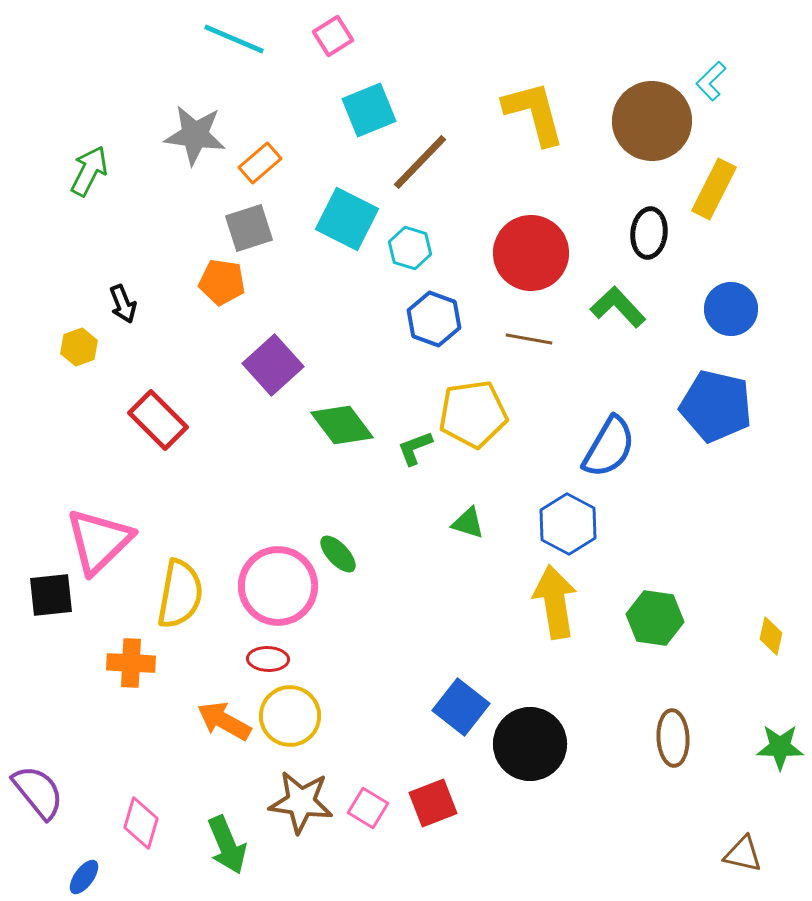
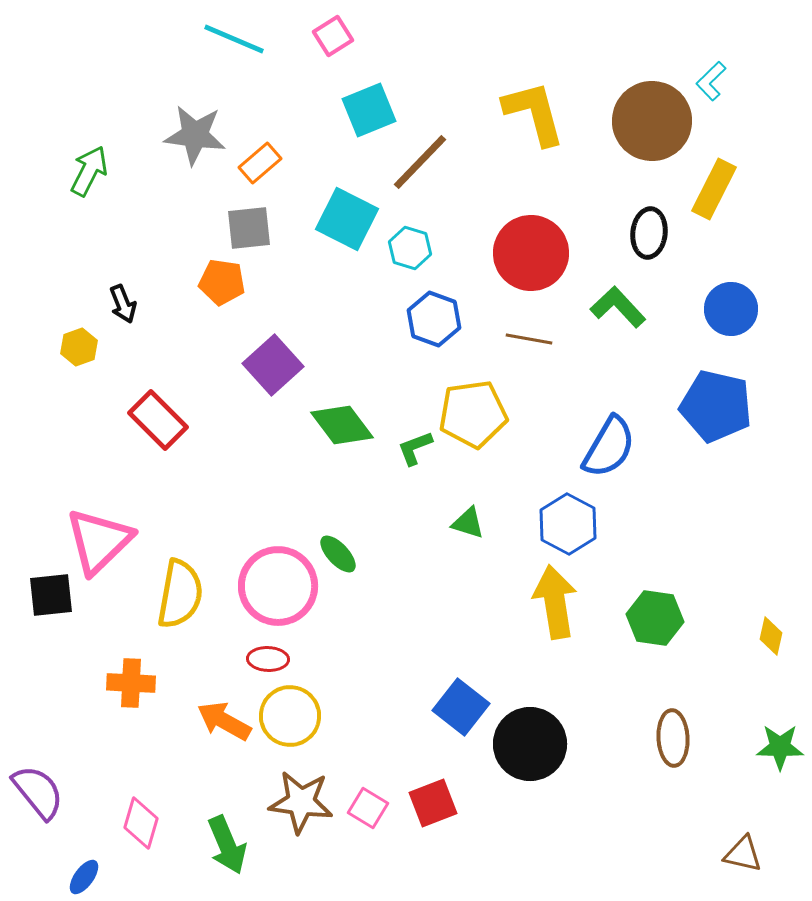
gray square at (249, 228): rotated 12 degrees clockwise
orange cross at (131, 663): moved 20 px down
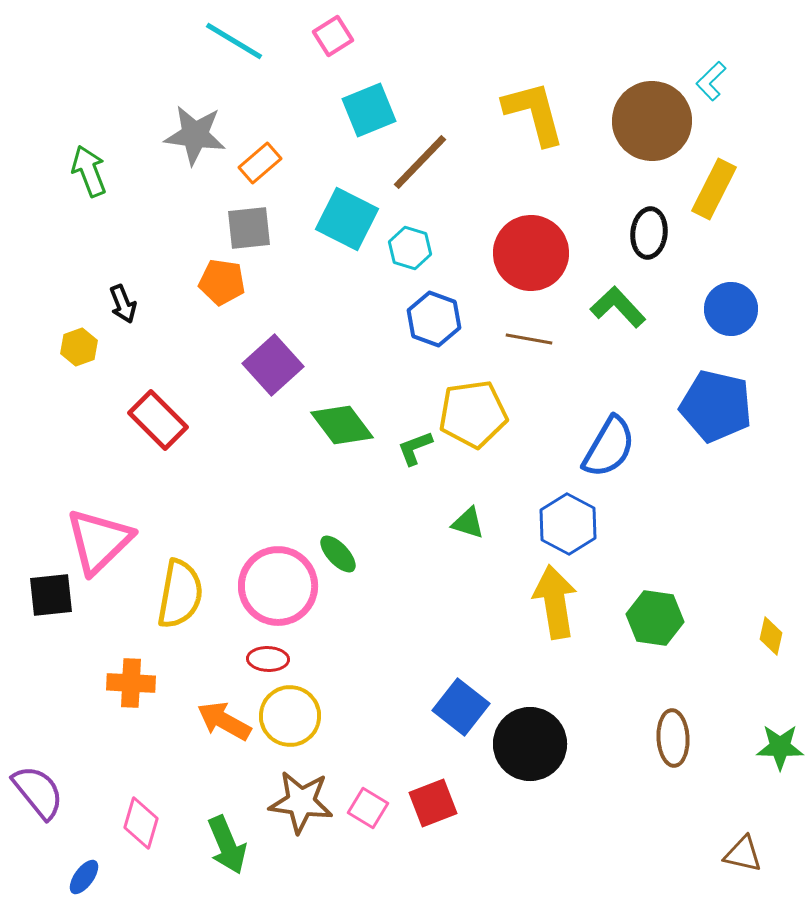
cyan line at (234, 39): moved 2 px down; rotated 8 degrees clockwise
green arrow at (89, 171): rotated 48 degrees counterclockwise
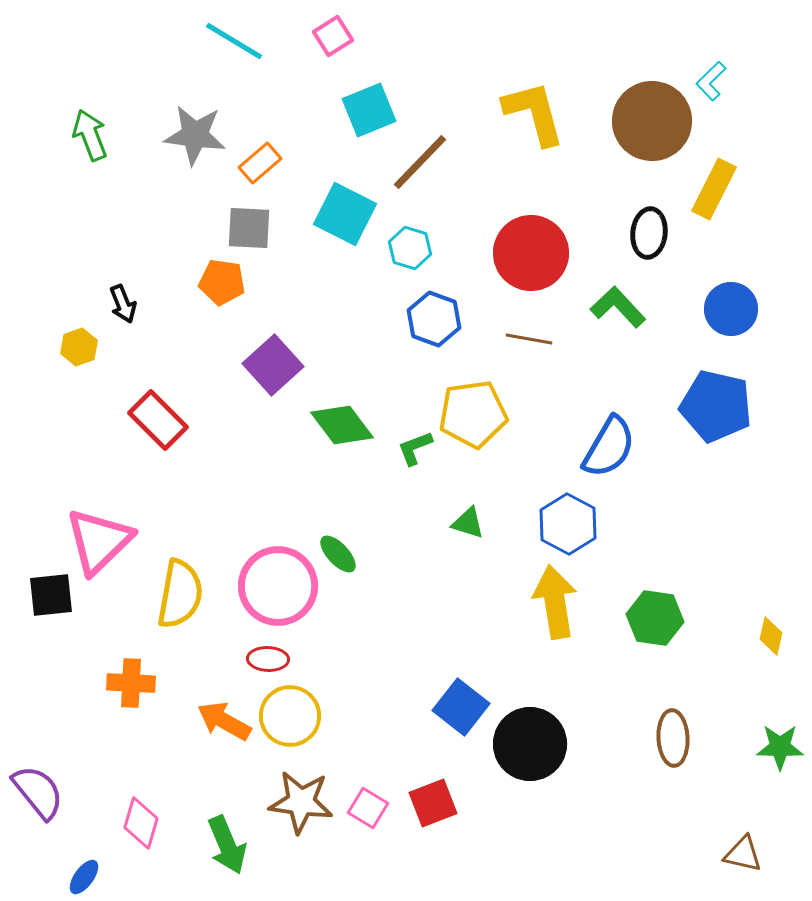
green arrow at (89, 171): moved 1 px right, 36 px up
cyan square at (347, 219): moved 2 px left, 5 px up
gray square at (249, 228): rotated 9 degrees clockwise
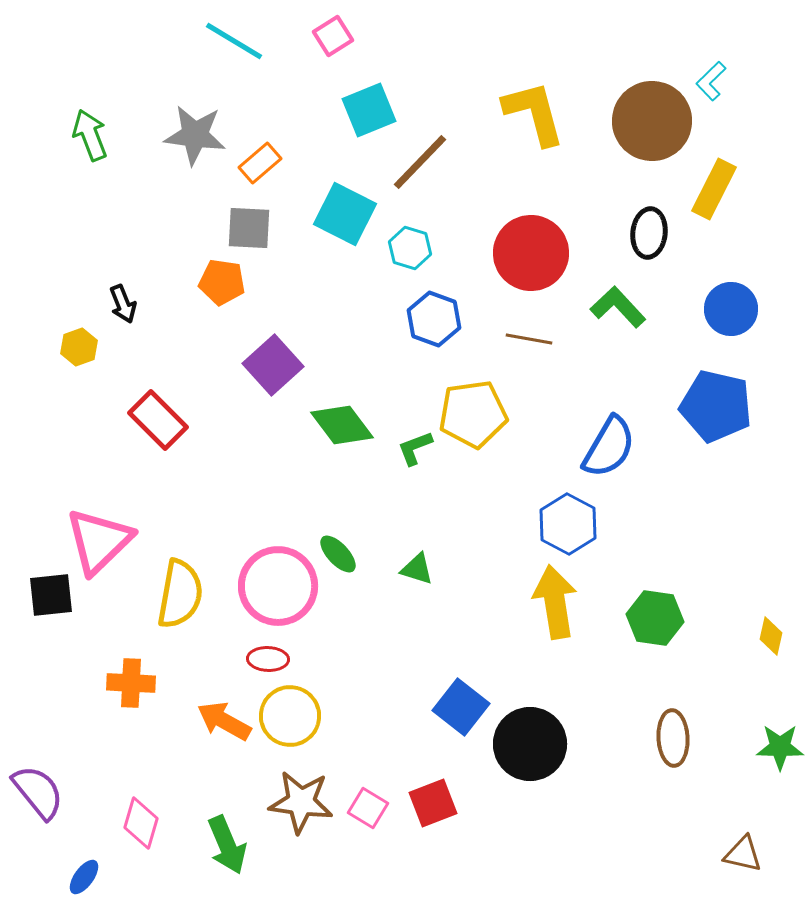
green triangle at (468, 523): moved 51 px left, 46 px down
